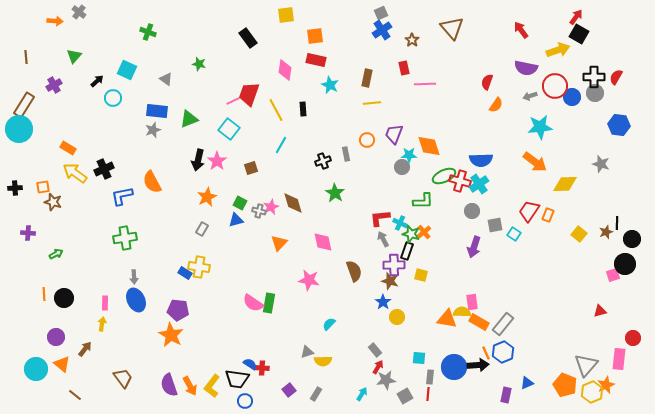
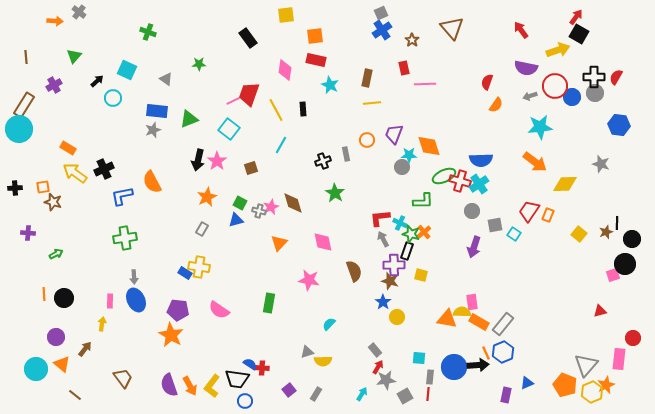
green star at (199, 64): rotated 16 degrees counterclockwise
pink rectangle at (105, 303): moved 5 px right, 2 px up
pink semicircle at (253, 303): moved 34 px left, 7 px down
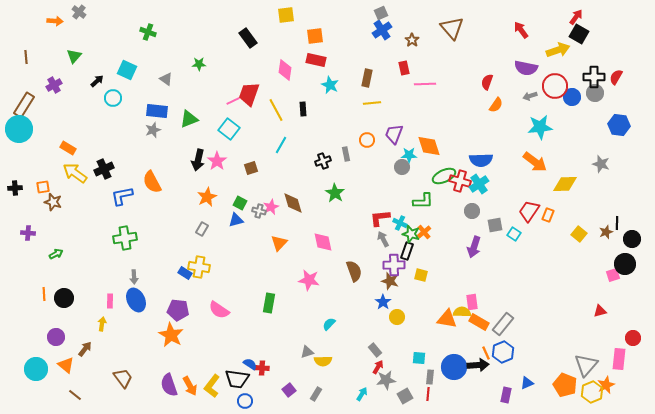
orange triangle at (62, 364): moved 4 px right, 1 px down
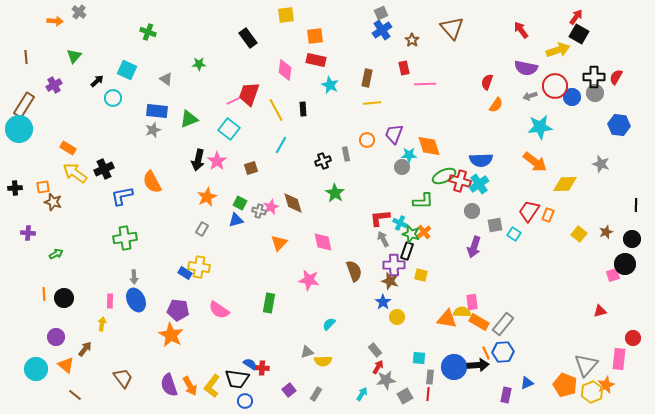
black line at (617, 223): moved 19 px right, 18 px up
blue hexagon at (503, 352): rotated 20 degrees clockwise
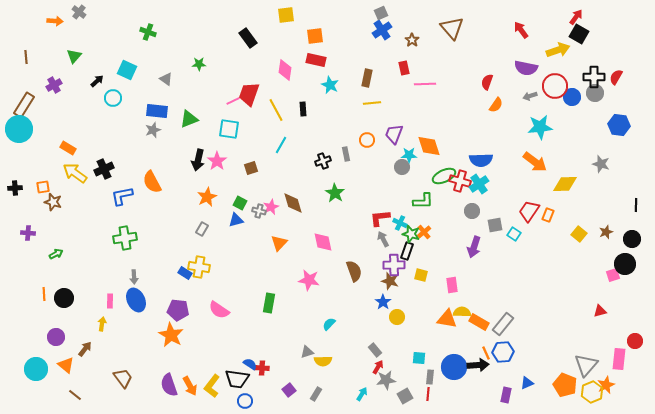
cyan square at (229, 129): rotated 30 degrees counterclockwise
pink rectangle at (472, 302): moved 20 px left, 17 px up
red circle at (633, 338): moved 2 px right, 3 px down
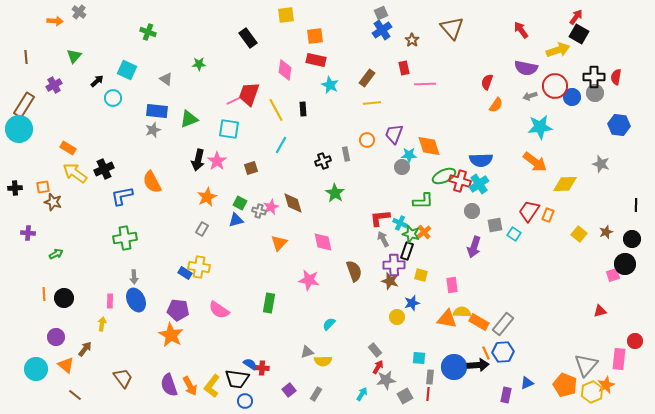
red semicircle at (616, 77): rotated 21 degrees counterclockwise
brown rectangle at (367, 78): rotated 24 degrees clockwise
blue star at (383, 302): moved 29 px right, 1 px down; rotated 21 degrees clockwise
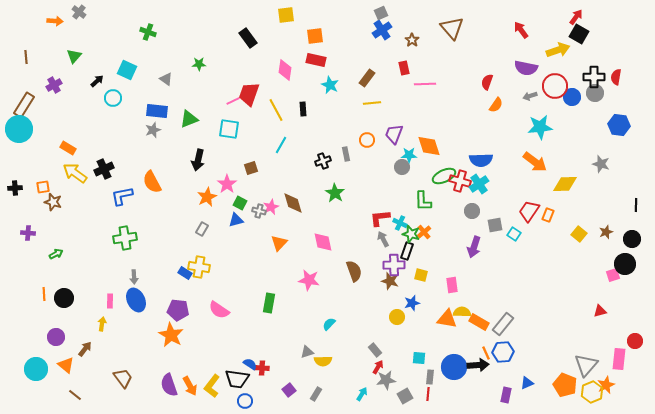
pink star at (217, 161): moved 10 px right, 23 px down
green L-shape at (423, 201): rotated 90 degrees clockwise
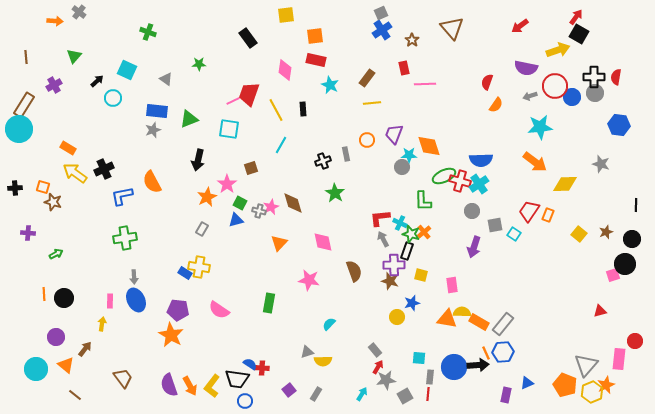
red arrow at (521, 30): moved 1 px left, 4 px up; rotated 90 degrees counterclockwise
orange square at (43, 187): rotated 24 degrees clockwise
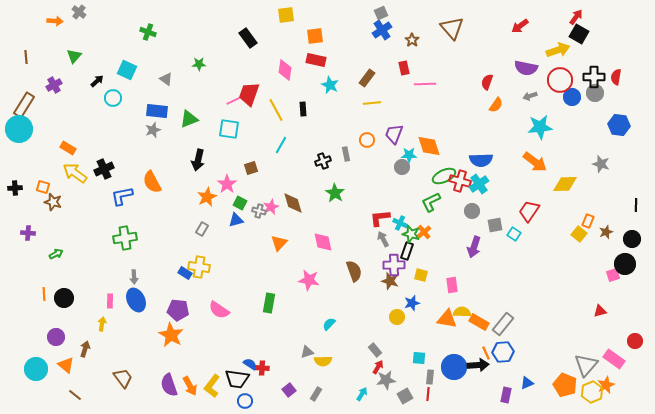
red circle at (555, 86): moved 5 px right, 6 px up
green L-shape at (423, 201): moved 8 px right, 1 px down; rotated 65 degrees clockwise
orange rectangle at (548, 215): moved 40 px right, 6 px down
brown arrow at (85, 349): rotated 21 degrees counterclockwise
pink rectangle at (619, 359): moved 5 px left; rotated 60 degrees counterclockwise
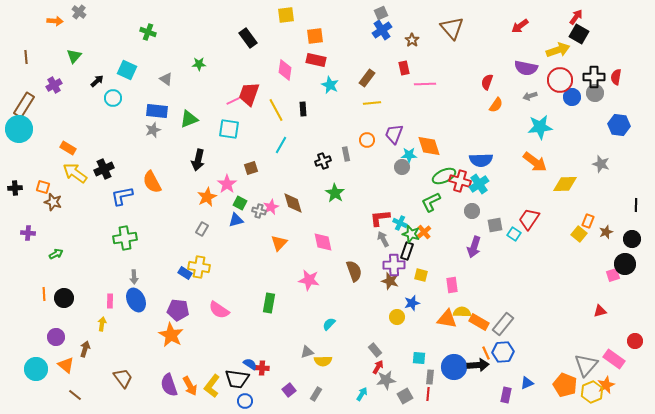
red trapezoid at (529, 211): moved 8 px down
